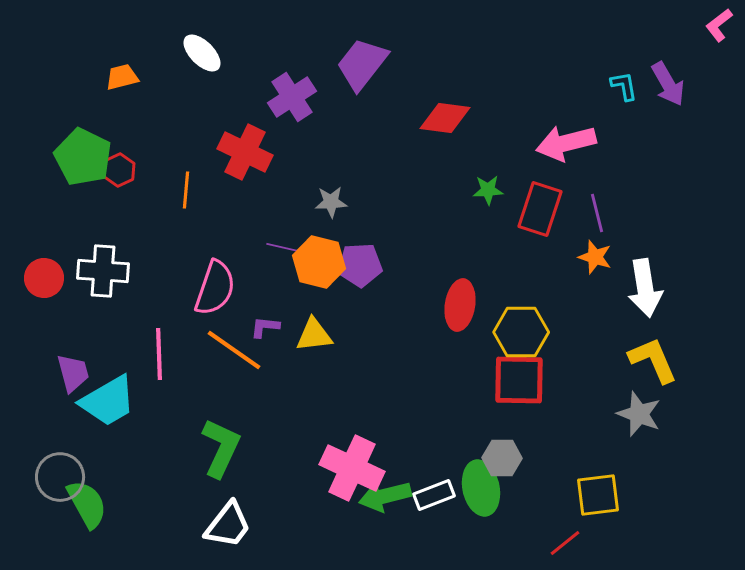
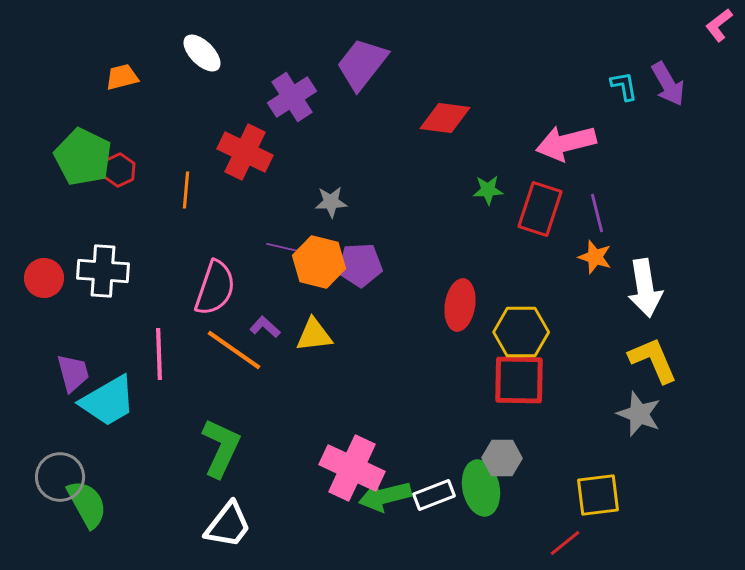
purple L-shape at (265, 327): rotated 36 degrees clockwise
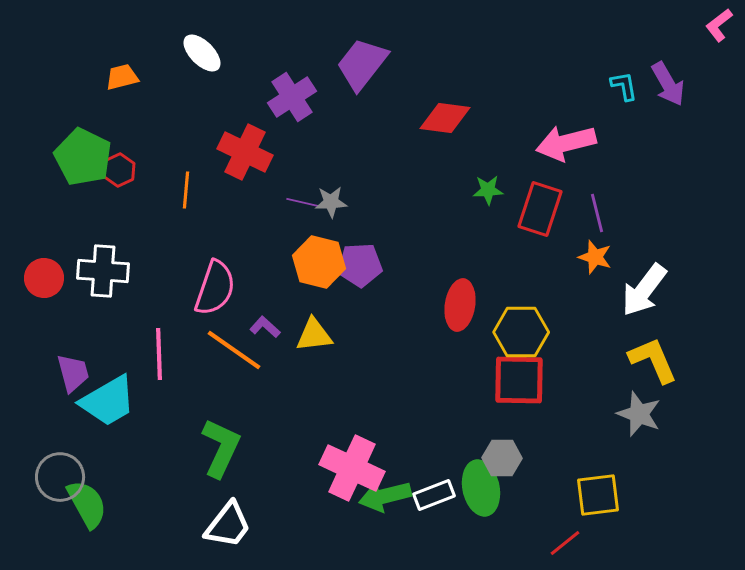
purple line at (285, 248): moved 20 px right, 45 px up
white arrow at (645, 288): moved 1 px left, 2 px down; rotated 46 degrees clockwise
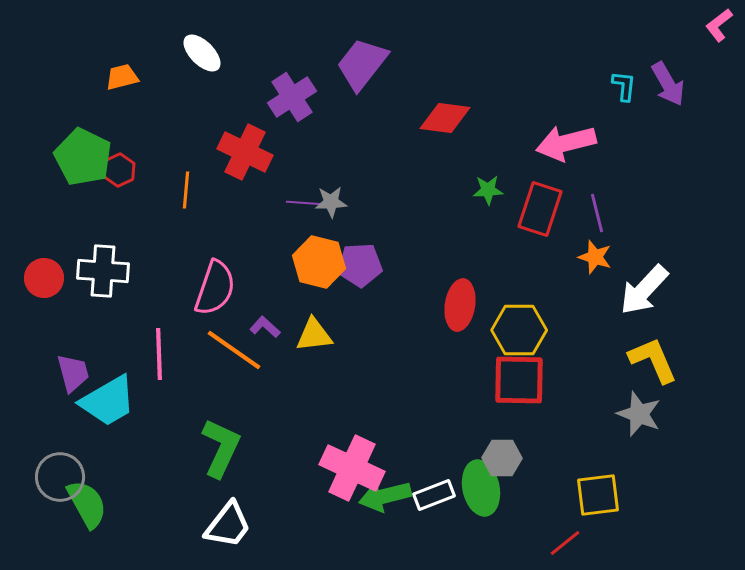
cyan L-shape at (624, 86): rotated 16 degrees clockwise
purple line at (305, 203): rotated 9 degrees counterclockwise
white arrow at (644, 290): rotated 6 degrees clockwise
yellow hexagon at (521, 332): moved 2 px left, 2 px up
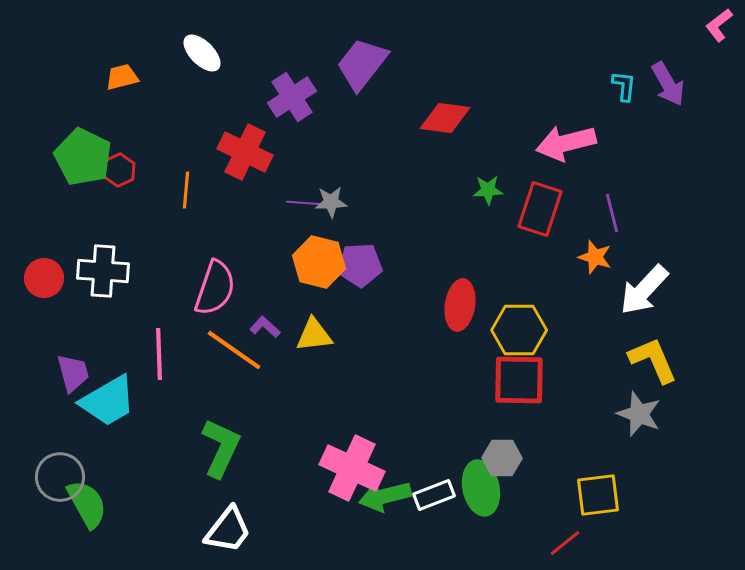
purple line at (597, 213): moved 15 px right
white trapezoid at (228, 525): moved 5 px down
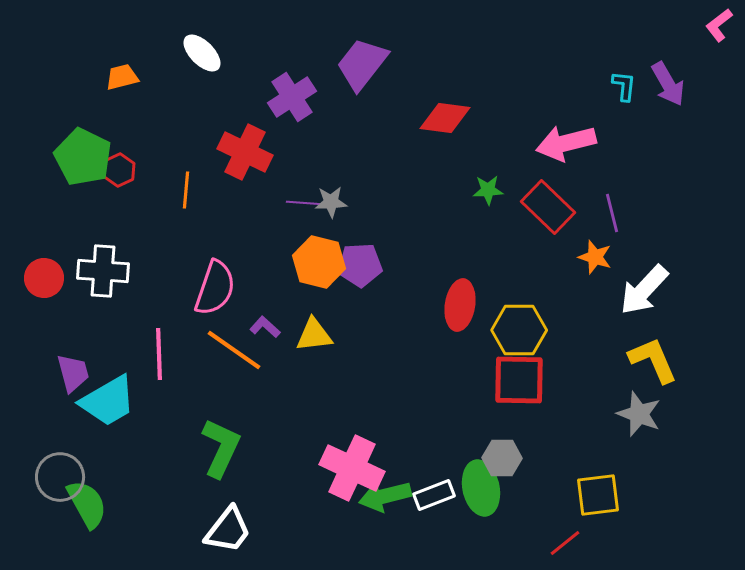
red rectangle at (540, 209): moved 8 px right, 2 px up; rotated 64 degrees counterclockwise
